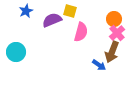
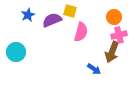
blue star: moved 2 px right, 4 px down
orange circle: moved 2 px up
pink cross: moved 2 px right, 2 px down; rotated 28 degrees clockwise
blue arrow: moved 5 px left, 4 px down
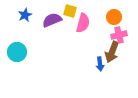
blue star: moved 3 px left
pink semicircle: moved 2 px right, 9 px up
cyan circle: moved 1 px right
blue arrow: moved 6 px right, 5 px up; rotated 48 degrees clockwise
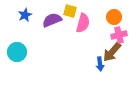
brown arrow: rotated 20 degrees clockwise
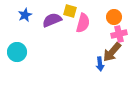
pink cross: moved 1 px up
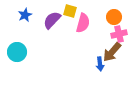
purple semicircle: rotated 24 degrees counterclockwise
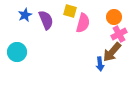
purple semicircle: moved 6 px left; rotated 114 degrees clockwise
pink cross: rotated 14 degrees counterclockwise
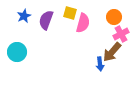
yellow square: moved 2 px down
blue star: moved 1 px left, 1 px down
purple semicircle: rotated 138 degrees counterclockwise
pink cross: moved 2 px right
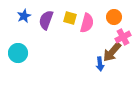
yellow square: moved 5 px down
pink semicircle: moved 4 px right
pink cross: moved 2 px right, 3 px down
cyan circle: moved 1 px right, 1 px down
